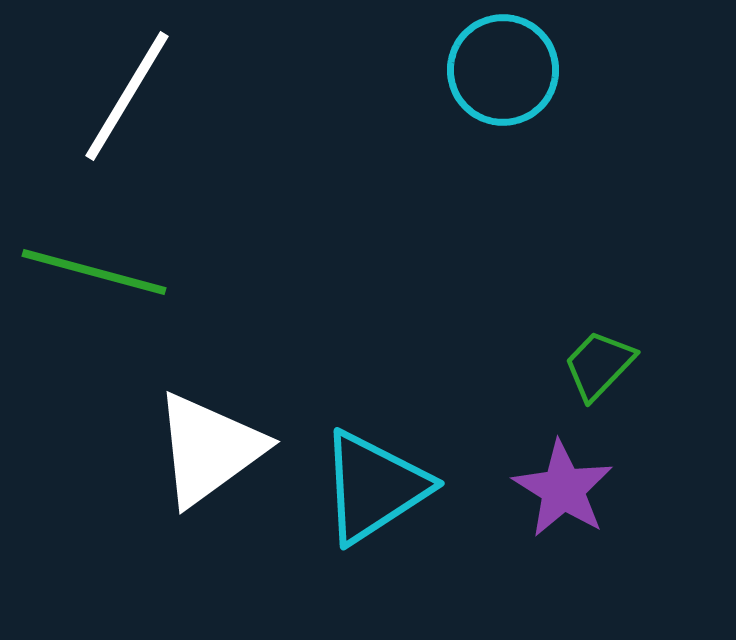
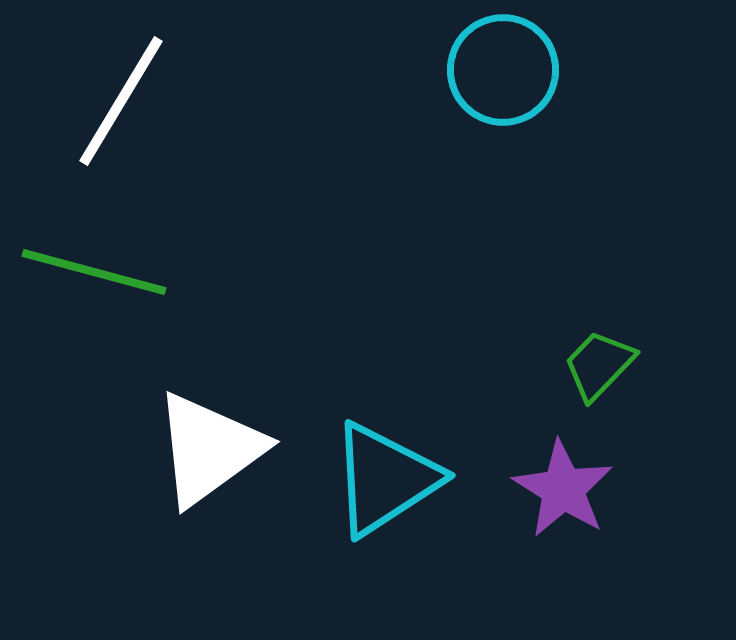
white line: moved 6 px left, 5 px down
cyan triangle: moved 11 px right, 8 px up
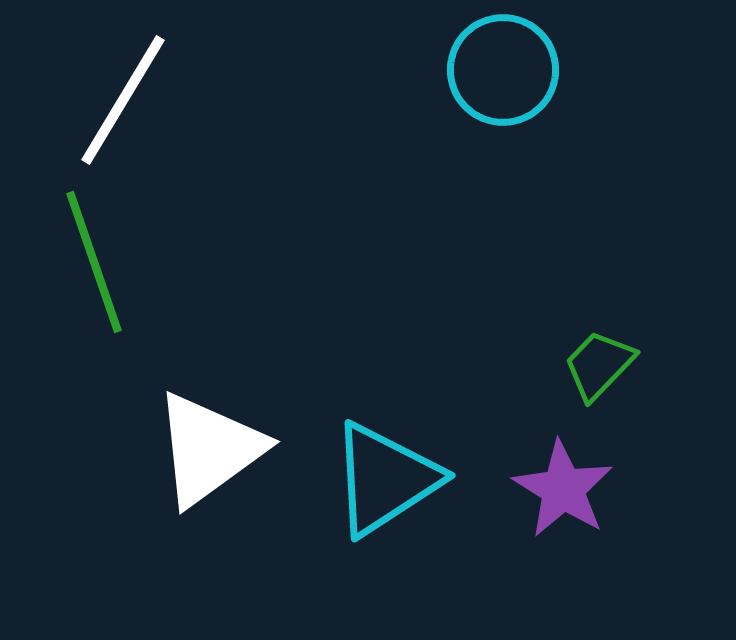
white line: moved 2 px right, 1 px up
green line: moved 10 px up; rotated 56 degrees clockwise
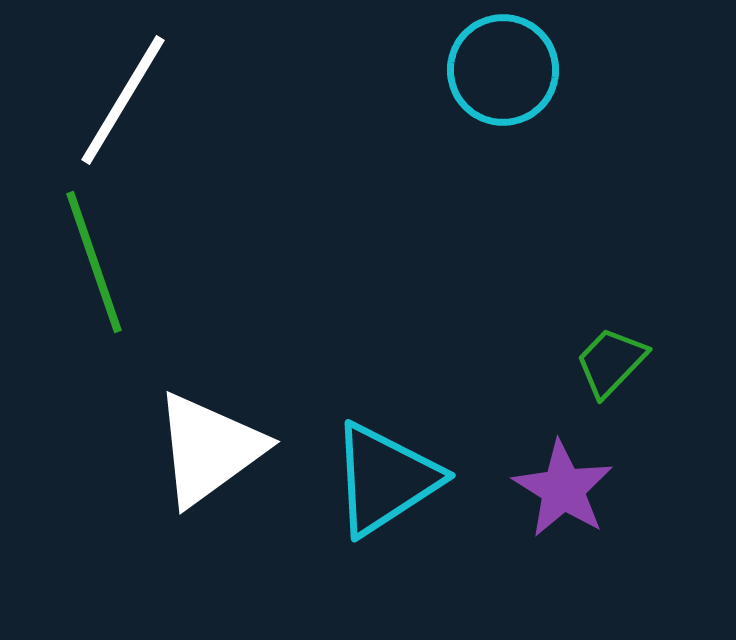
green trapezoid: moved 12 px right, 3 px up
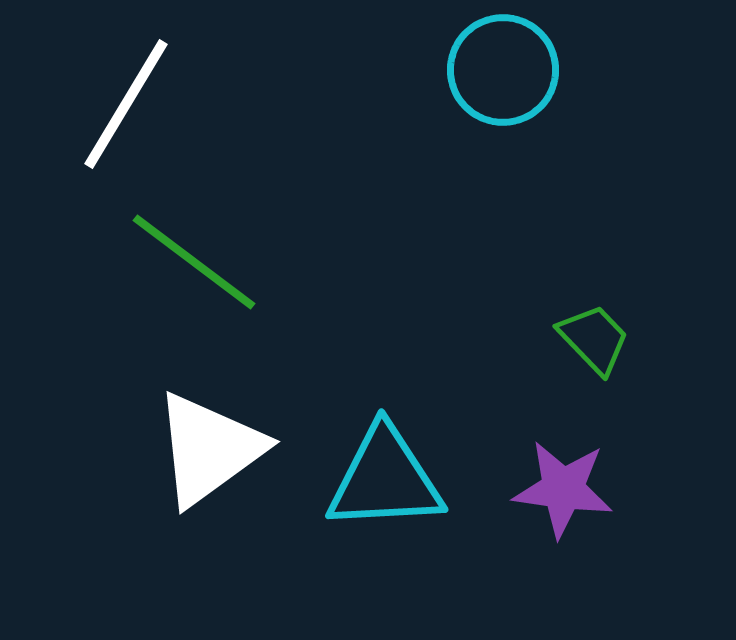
white line: moved 3 px right, 4 px down
green line: moved 100 px right; rotated 34 degrees counterclockwise
green trapezoid: moved 17 px left, 23 px up; rotated 92 degrees clockwise
cyan triangle: rotated 30 degrees clockwise
purple star: rotated 24 degrees counterclockwise
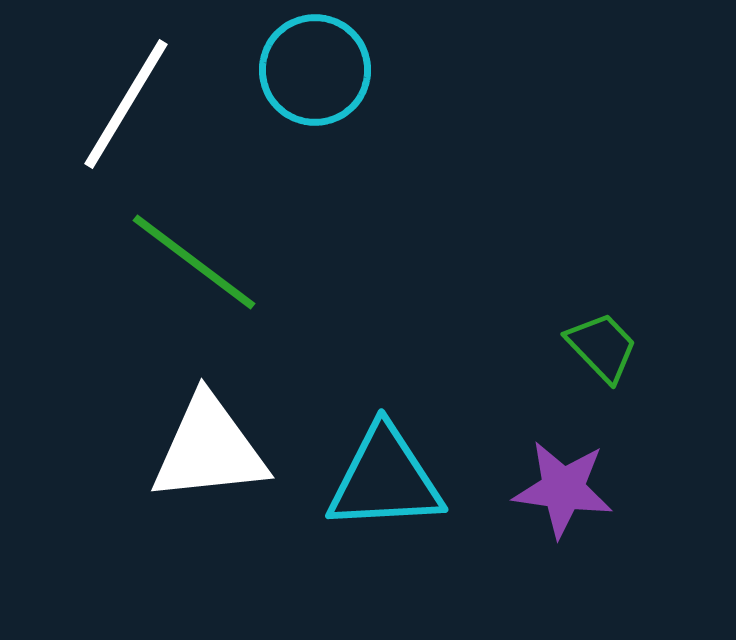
cyan circle: moved 188 px left
green trapezoid: moved 8 px right, 8 px down
white triangle: rotated 30 degrees clockwise
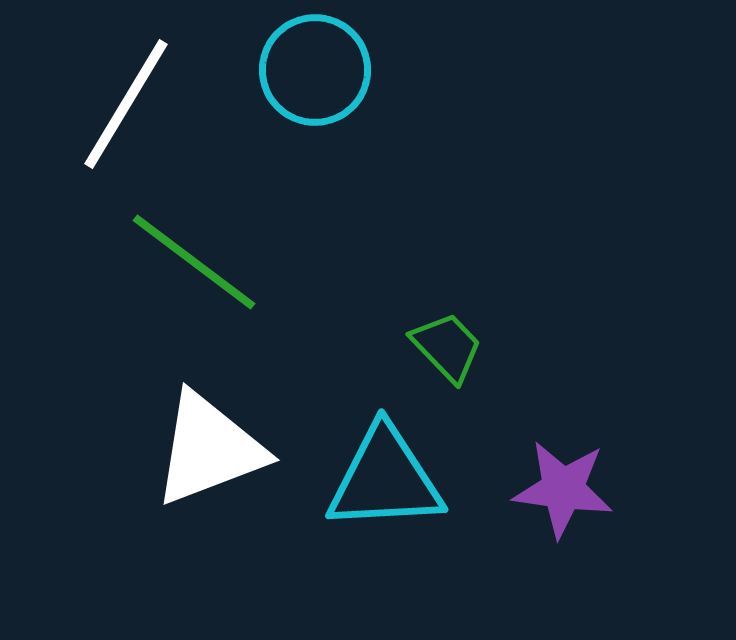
green trapezoid: moved 155 px left
white triangle: rotated 15 degrees counterclockwise
